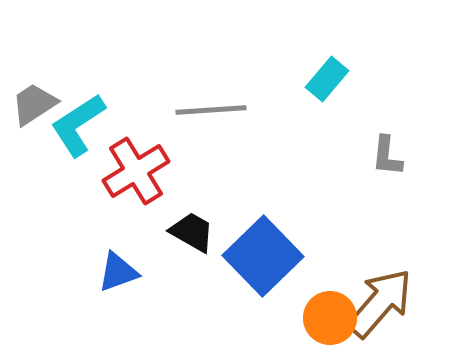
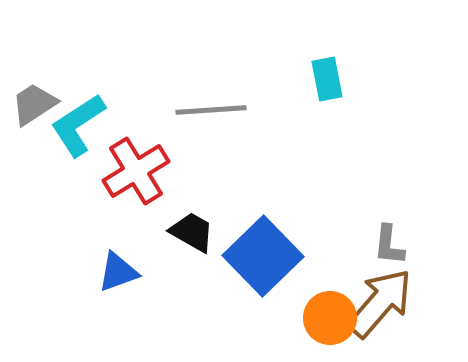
cyan rectangle: rotated 51 degrees counterclockwise
gray L-shape: moved 2 px right, 89 px down
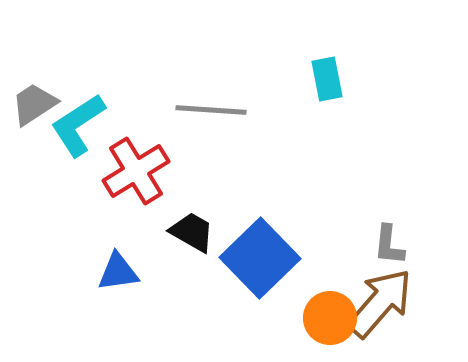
gray line: rotated 8 degrees clockwise
blue square: moved 3 px left, 2 px down
blue triangle: rotated 12 degrees clockwise
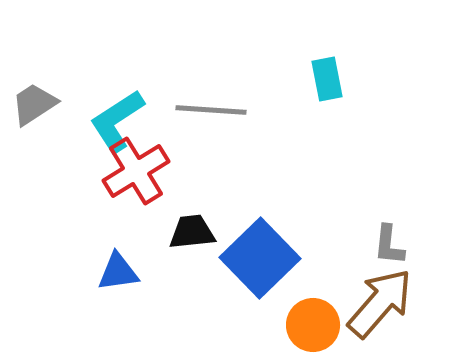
cyan L-shape: moved 39 px right, 4 px up
black trapezoid: rotated 36 degrees counterclockwise
orange circle: moved 17 px left, 7 px down
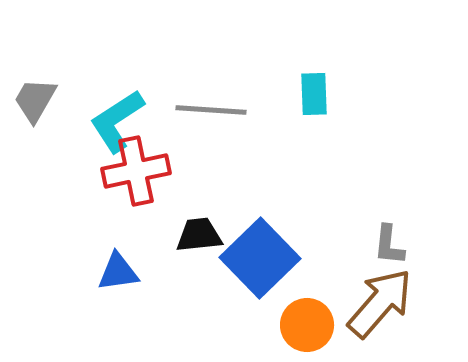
cyan rectangle: moved 13 px left, 15 px down; rotated 9 degrees clockwise
gray trapezoid: moved 1 px right, 4 px up; rotated 27 degrees counterclockwise
red cross: rotated 20 degrees clockwise
black trapezoid: moved 7 px right, 3 px down
orange circle: moved 6 px left
